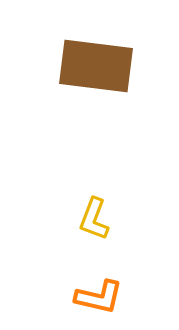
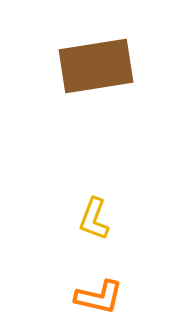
brown rectangle: rotated 16 degrees counterclockwise
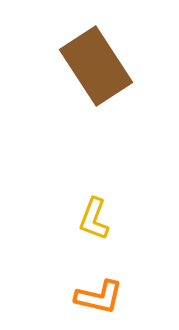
brown rectangle: rotated 66 degrees clockwise
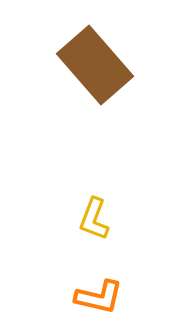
brown rectangle: moved 1 px left, 1 px up; rotated 8 degrees counterclockwise
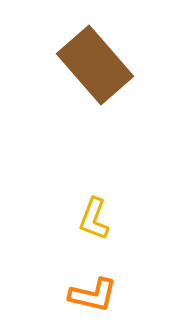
orange L-shape: moved 6 px left, 2 px up
